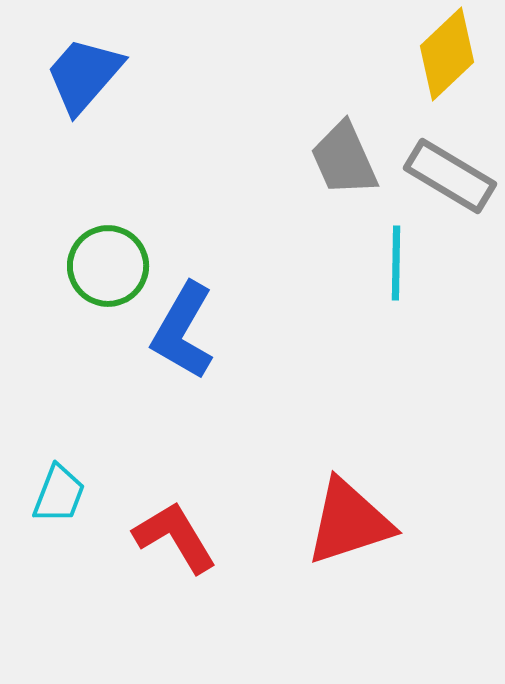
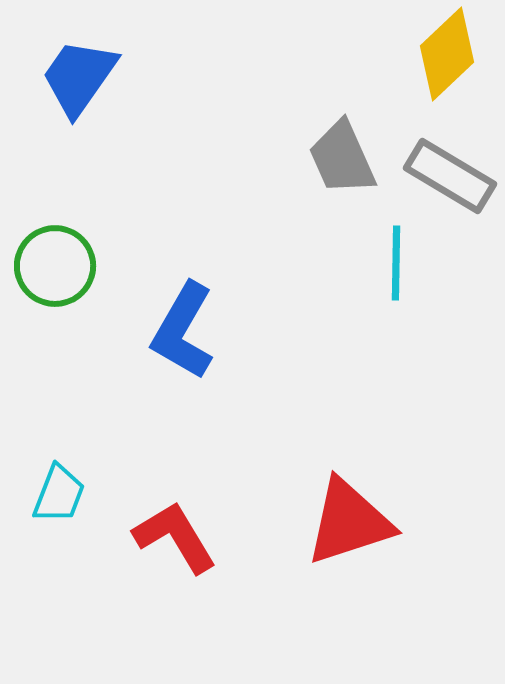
blue trapezoid: moved 5 px left, 2 px down; rotated 6 degrees counterclockwise
gray trapezoid: moved 2 px left, 1 px up
green circle: moved 53 px left
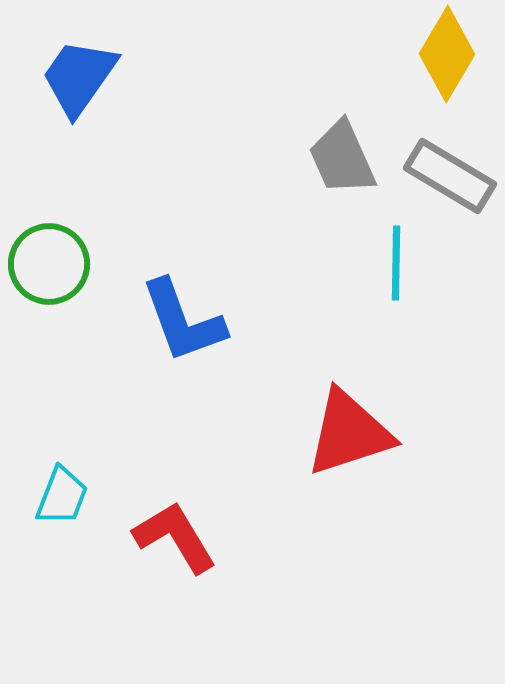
yellow diamond: rotated 16 degrees counterclockwise
green circle: moved 6 px left, 2 px up
blue L-shape: moved 10 px up; rotated 50 degrees counterclockwise
cyan trapezoid: moved 3 px right, 2 px down
red triangle: moved 89 px up
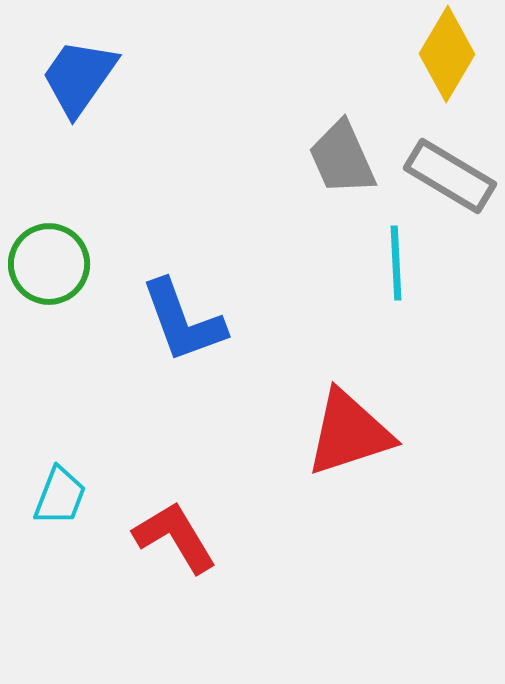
cyan line: rotated 4 degrees counterclockwise
cyan trapezoid: moved 2 px left
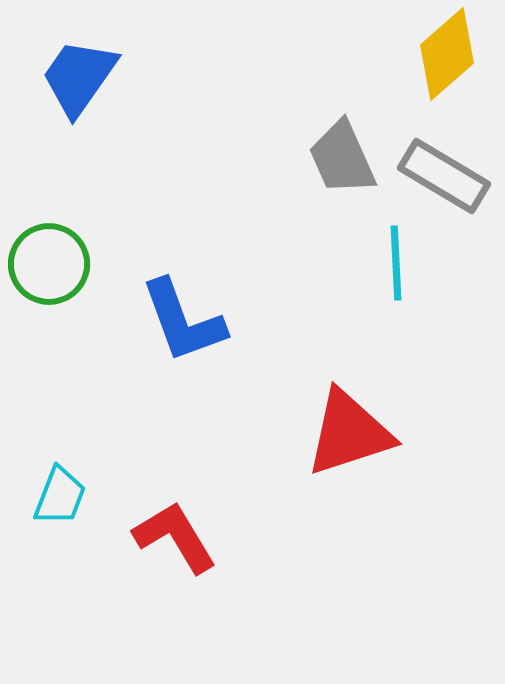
yellow diamond: rotated 18 degrees clockwise
gray rectangle: moved 6 px left
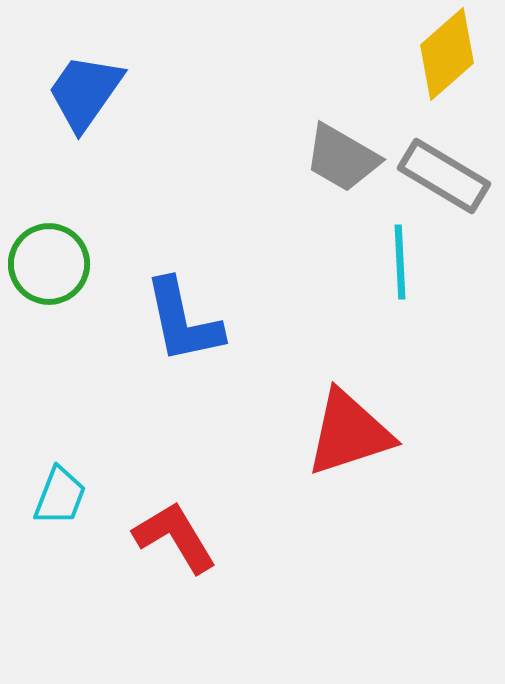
blue trapezoid: moved 6 px right, 15 px down
gray trapezoid: rotated 36 degrees counterclockwise
cyan line: moved 4 px right, 1 px up
blue L-shape: rotated 8 degrees clockwise
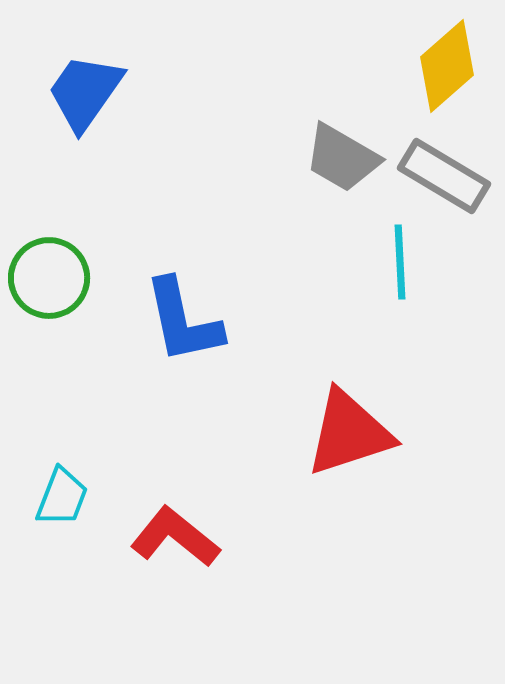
yellow diamond: moved 12 px down
green circle: moved 14 px down
cyan trapezoid: moved 2 px right, 1 px down
red L-shape: rotated 20 degrees counterclockwise
